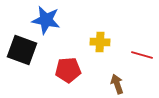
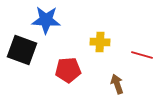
blue star: rotated 8 degrees counterclockwise
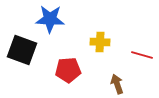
blue star: moved 4 px right, 1 px up
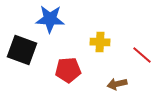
red line: rotated 25 degrees clockwise
brown arrow: rotated 84 degrees counterclockwise
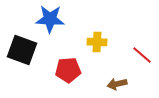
yellow cross: moved 3 px left
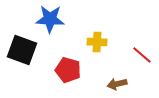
red pentagon: rotated 20 degrees clockwise
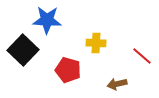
blue star: moved 3 px left, 1 px down
yellow cross: moved 1 px left, 1 px down
black square: moved 1 px right; rotated 24 degrees clockwise
red line: moved 1 px down
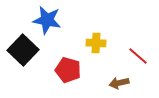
blue star: rotated 8 degrees clockwise
red line: moved 4 px left
brown arrow: moved 2 px right, 1 px up
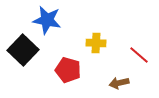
red line: moved 1 px right, 1 px up
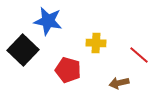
blue star: moved 1 px right, 1 px down
